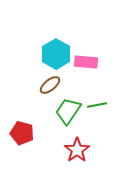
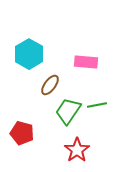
cyan hexagon: moved 27 px left
brown ellipse: rotated 15 degrees counterclockwise
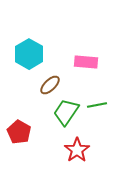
brown ellipse: rotated 10 degrees clockwise
green trapezoid: moved 2 px left, 1 px down
red pentagon: moved 3 px left, 1 px up; rotated 15 degrees clockwise
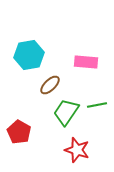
cyan hexagon: moved 1 px down; rotated 20 degrees clockwise
red star: rotated 20 degrees counterclockwise
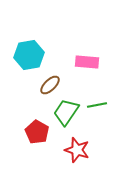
pink rectangle: moved 1 px right
red pentagon: moved 18 px right
